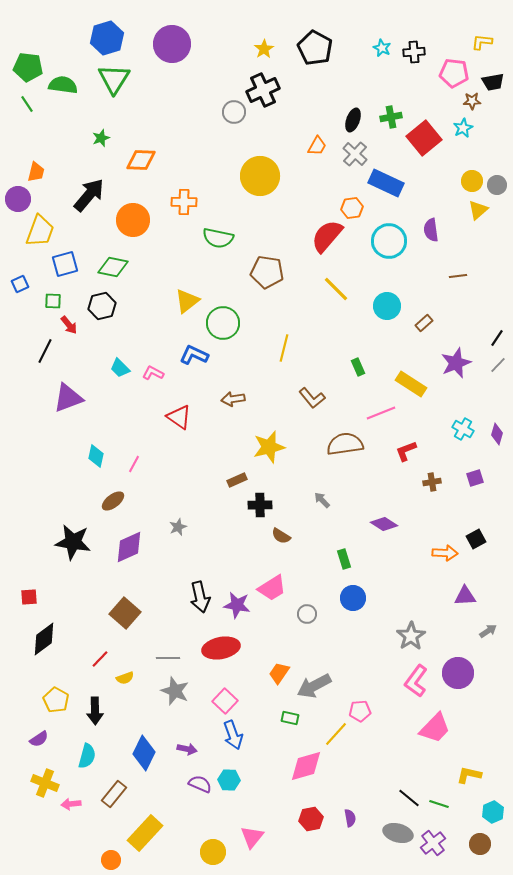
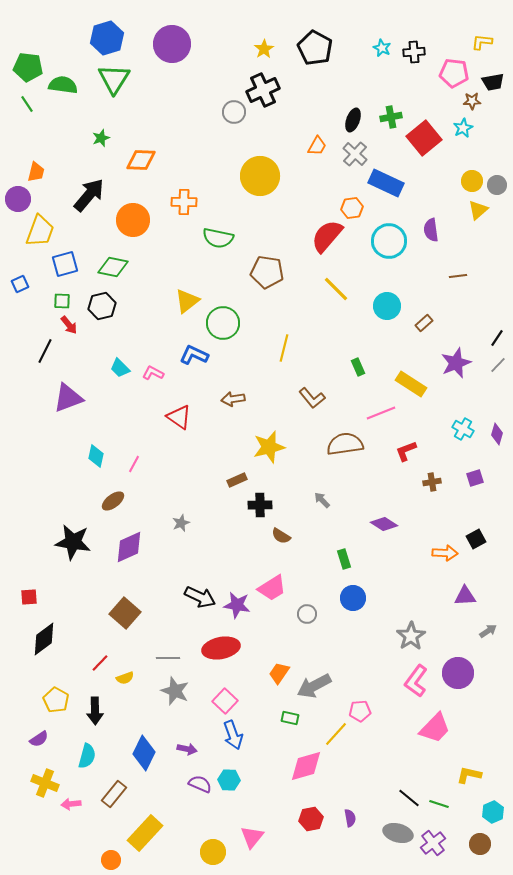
green square at (53, 301): moved 9 px right
gray star at (178, 527): moved 3 px right, 4 px up
black arrow at (200, 597): rotated 52 degrees counterclockwise
red line at (100, 659): moved 4 px down
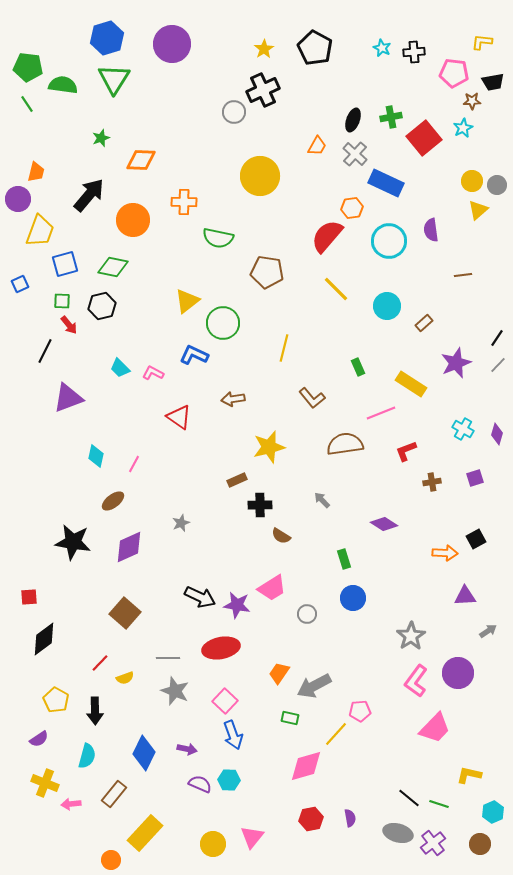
brown line at (458, 276): moved 5 px right, 1 px up
yellow circle at (213, 852): moved 8 px up
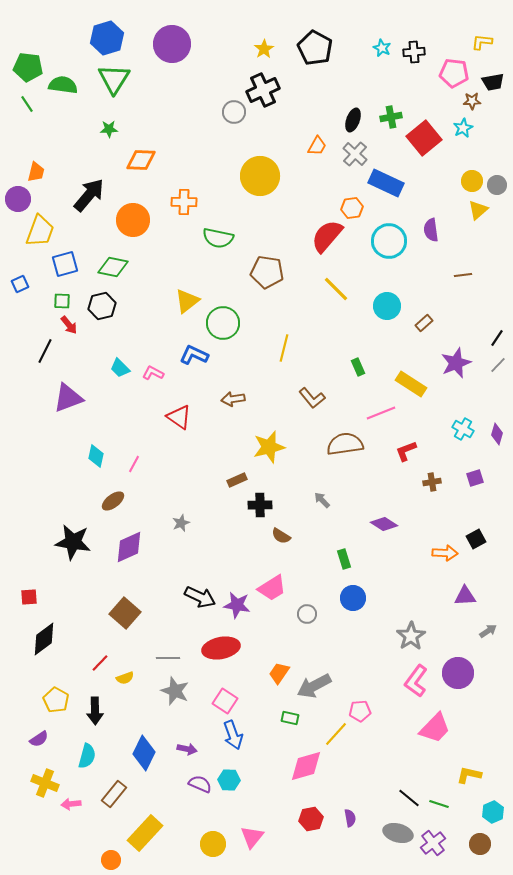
green star at (101, 138): moved 8 px right, 9 px up; rotated 18 degrees clockwise
pink square at (225, 701): rotated 10 degrees counterclockwise
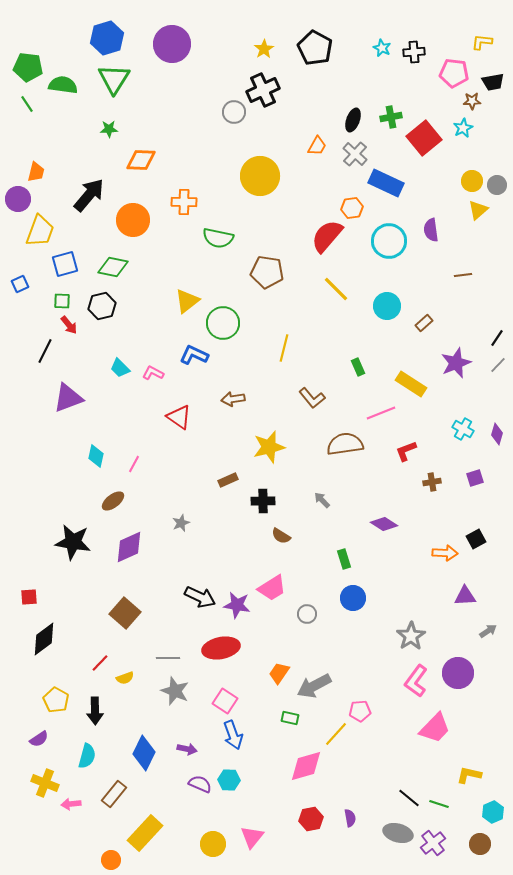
brown rectangle at (237, 480): moved 9 px left
black cross at (260, 505): moved 3 px right, 4 px up
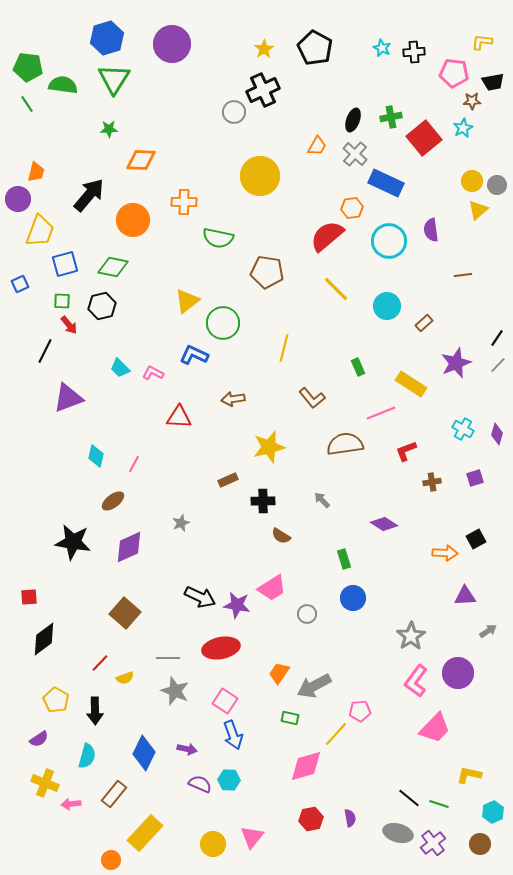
red semicircle at (327, 236): rotated 9 degrees clockwise
red triangle at (179, 417): rotated 32 degrees counterclockwise
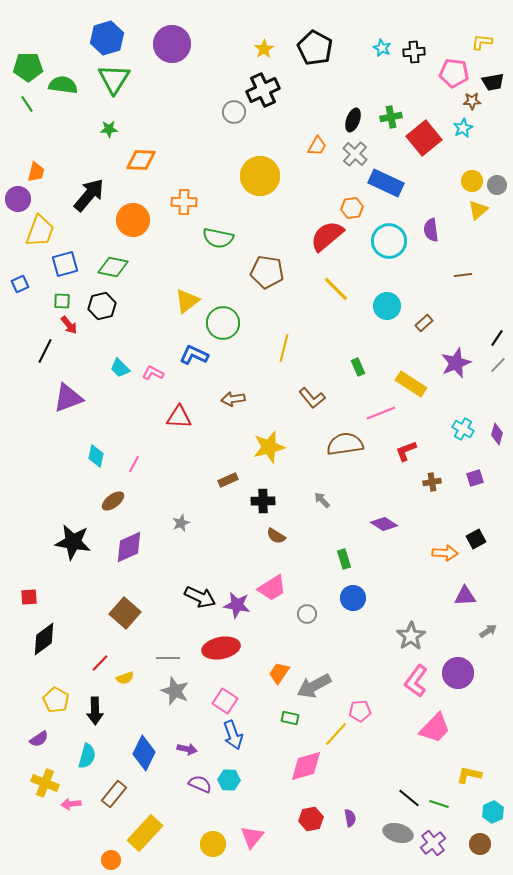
green pentagon at (28, 67): rotated 8 degrees counterclockwise
brown semicircle at (281, 536): moved 5 px left
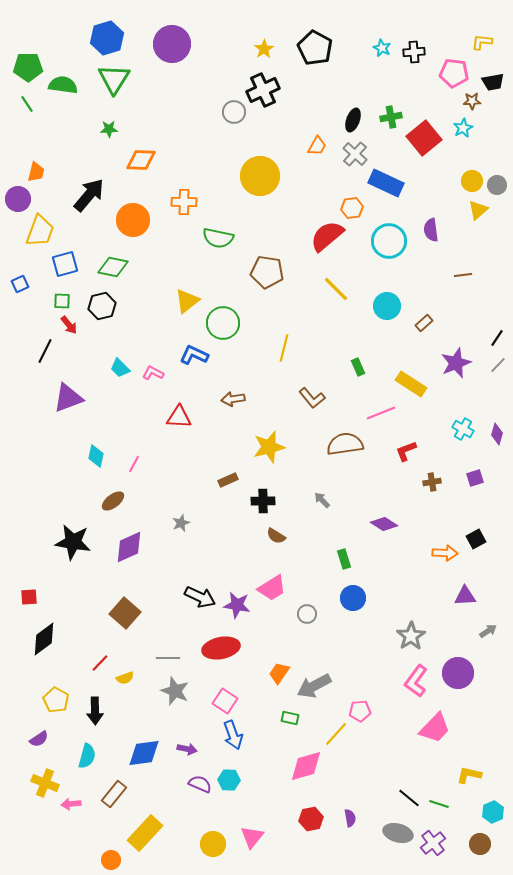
blue diamond at (144, 753): rotated 56 degrees clockwise
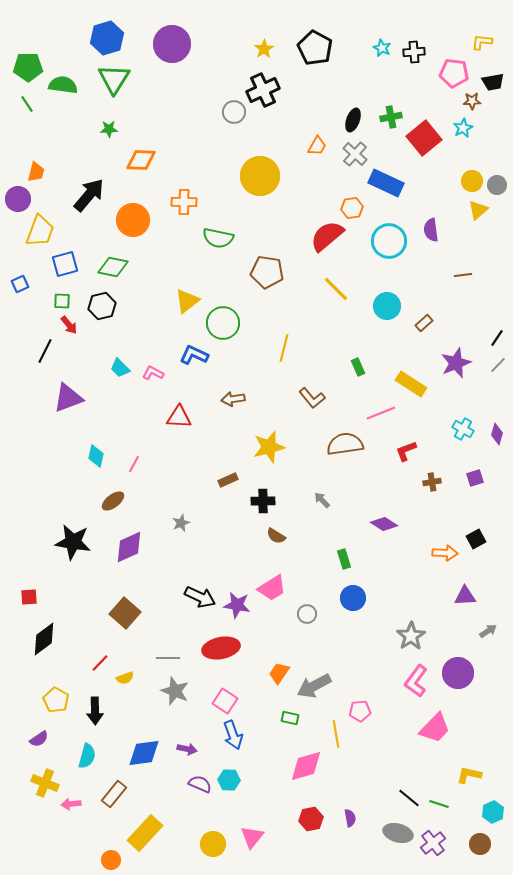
yellow line at (336, 734): rotated 52 degrees counterclockwise
